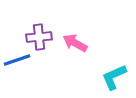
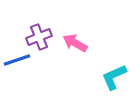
purple cross: rotated 15 degrees counterclockwise
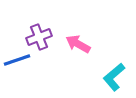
pink arrow: moved 3 px right, 1 px down
cyan L-shape: rotated 16 degrees counterclockwise
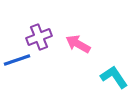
cyan L-shape: rotated 96 degrees clockwise
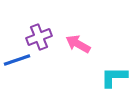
cyan L-shape: rotated 56 degrees counterclockwise
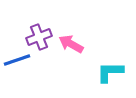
pink arrow: moved 7 px left
cyan L-shape: moved 4 px left, 5 px up
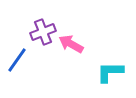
purple cross: moved 4 px right, 5 px up
blue line: rotated 36 degrees counterclockwise
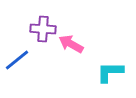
purple cross: moved 3 px up; rotated 25 degrees clockwise
blue line: rotated 16 degrees clockwise
